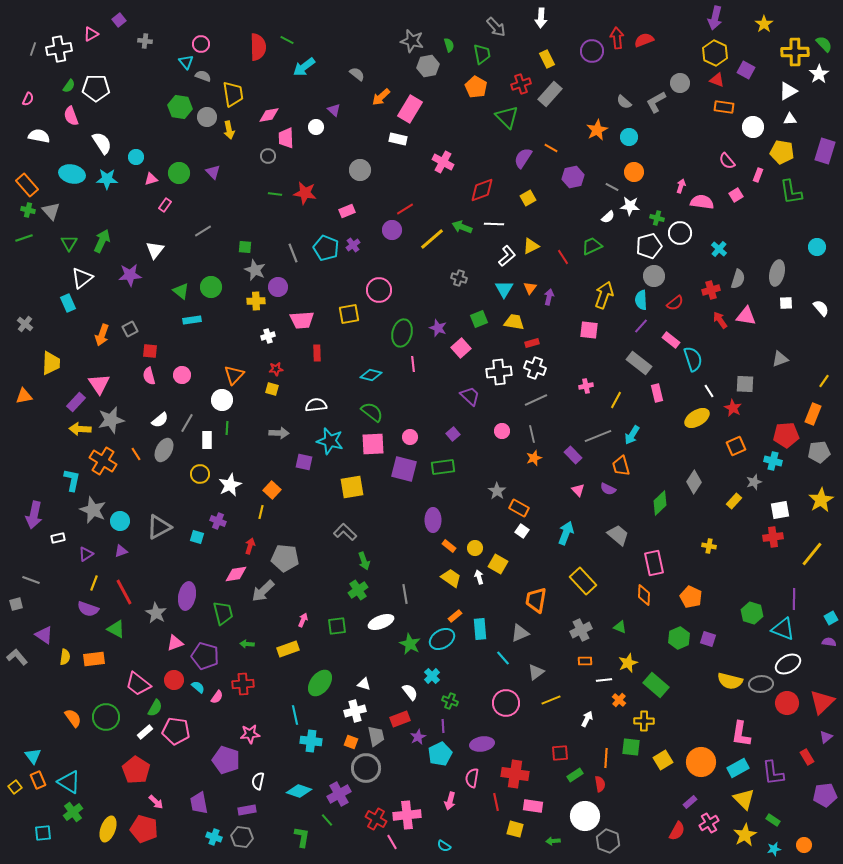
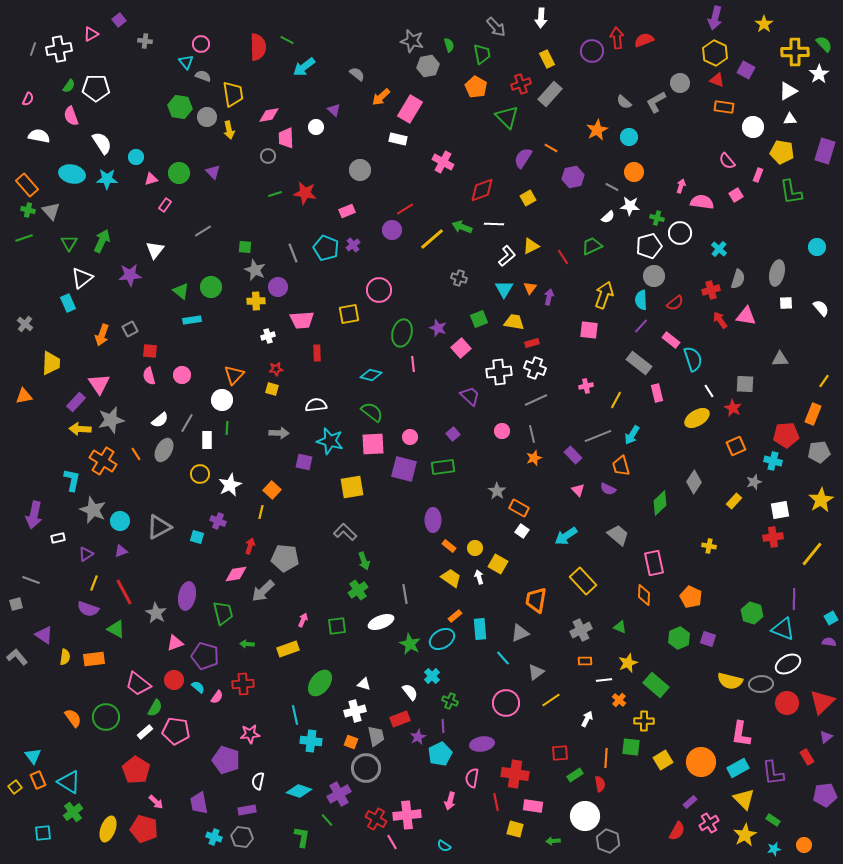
green line at (275, 194): rotated 24 degrees counterclockwise
gray triangle at (780, 359): rotated 18 degrees clockwise
cyan arrow at (566, 533): moved 3 px down; rotated 145 degrees counterclockwise
yellow line at (551, 700): rotated 12 degrees counterclockwise
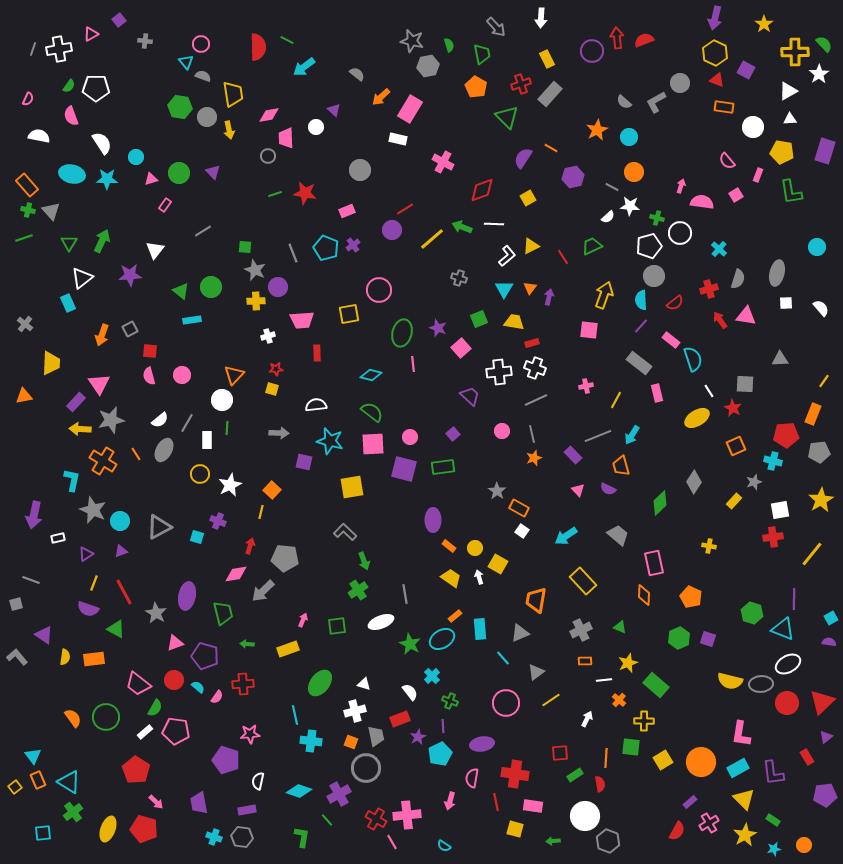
red cross at (711, 290): moved 2 px left, 1 px up
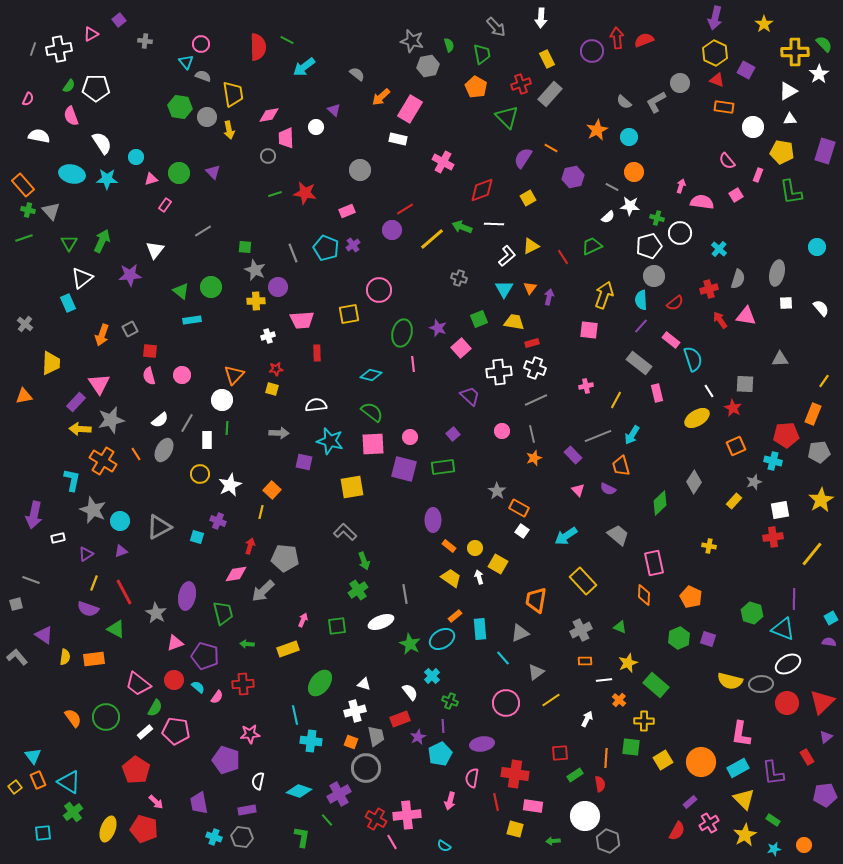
orange rectangle at (27, 185): moved 4 px left
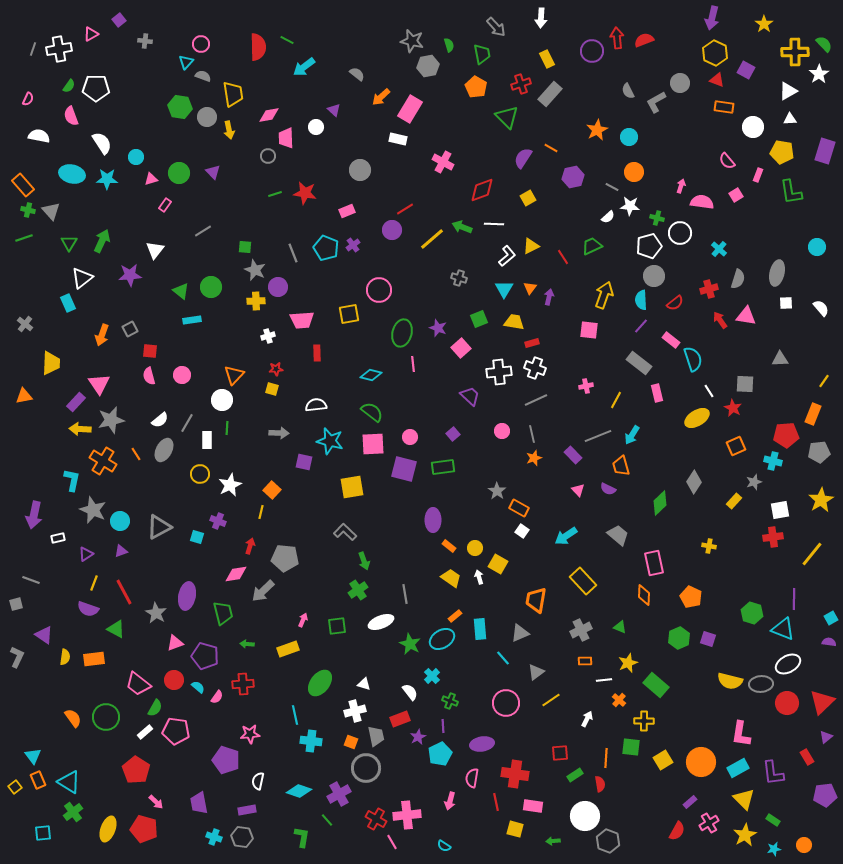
purple arrow at (715, 18): moved 3 px left
cyan triangle at (186, 62): rotated 21 degrees clockwise
gray semicircle at (624, 102): moved 4 px right, 11 px up; rotated 21 degrees clockwise
gray L-shape at (17, 657): rotated 65 degrees clockwise
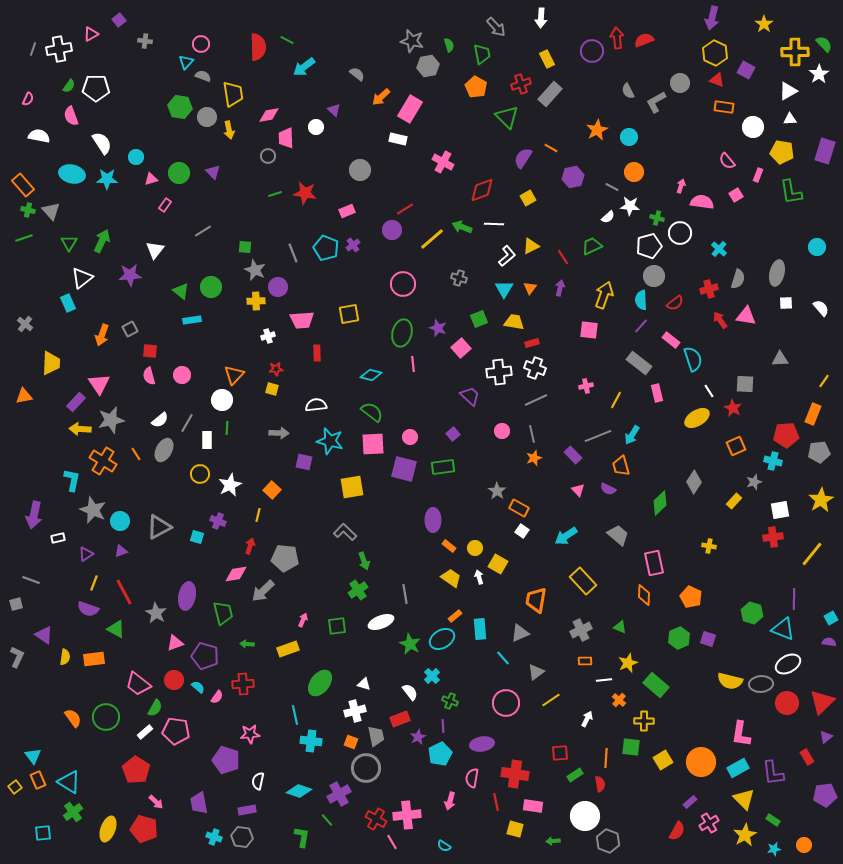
pink circle at (379, 290): moved 24 px right, 6 px up
purple arrow at (549, 297): moved 11 px right, 9 px up
yellow line at (261, 512): moved 3 px left, 3 px down
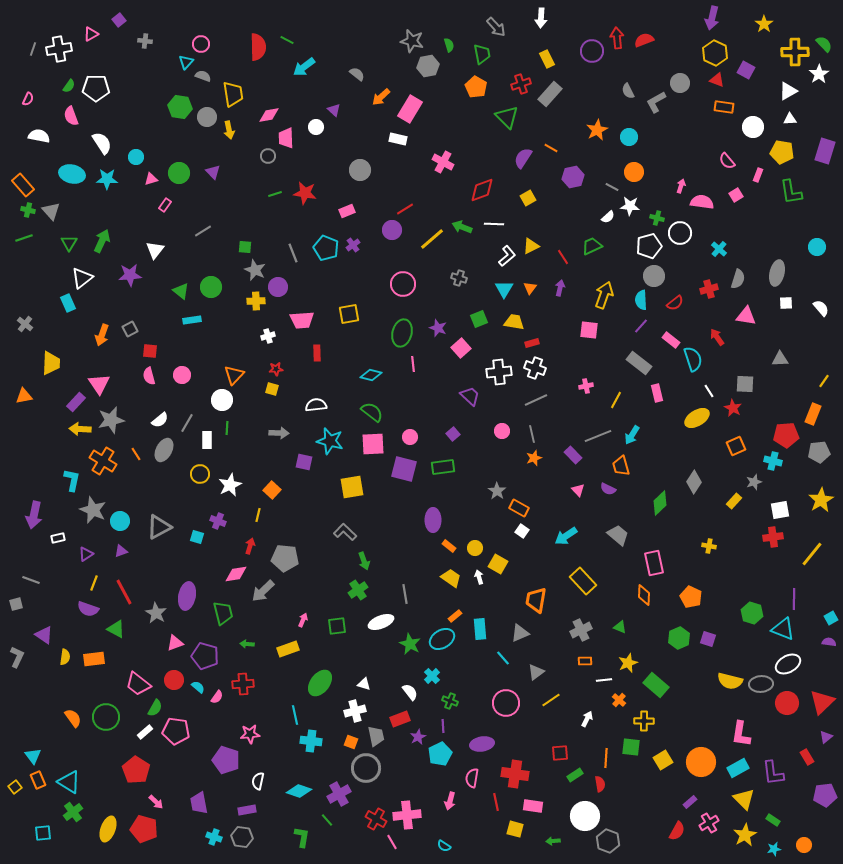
red arrow at (720, 320): moved 3 px left, 17 px down
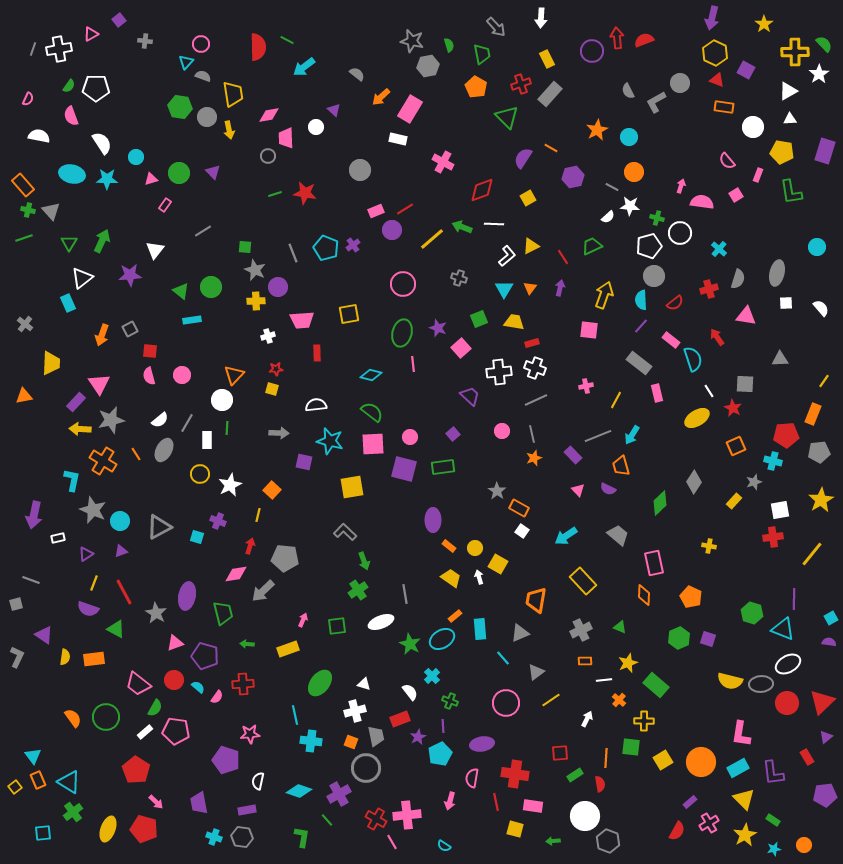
pink rectangle at (347, 211): moved 29 px right
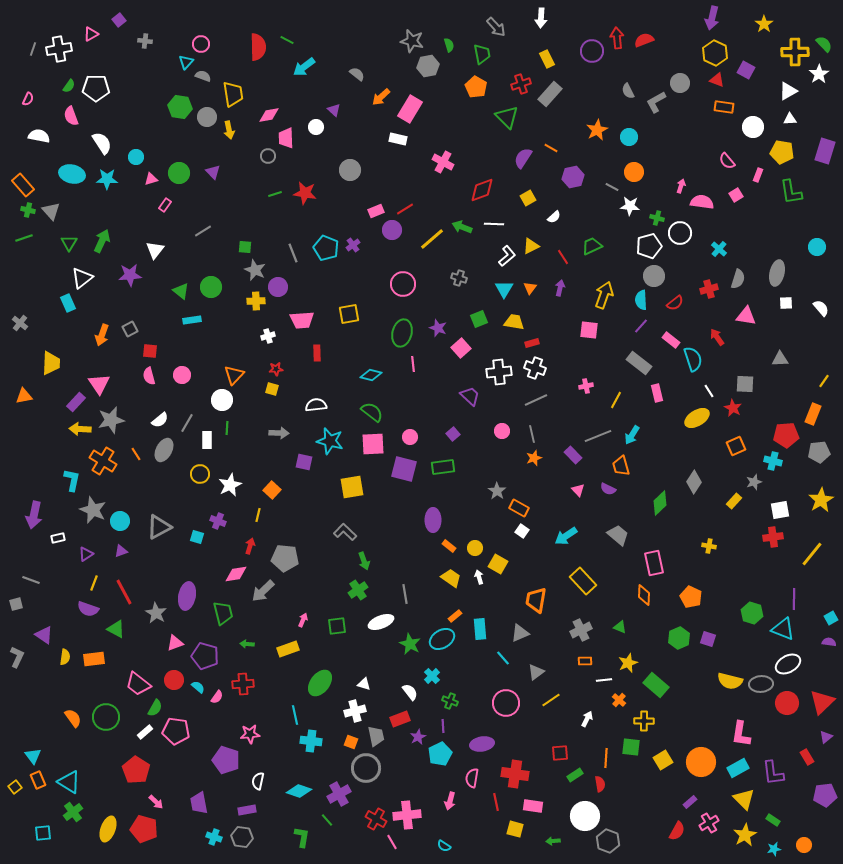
gray circle at (360, 170): moved 10 px left
white semicircle at (608, 217): moved 54 px left
gray cross at (25, 324): moved 5 px left, 1 px up
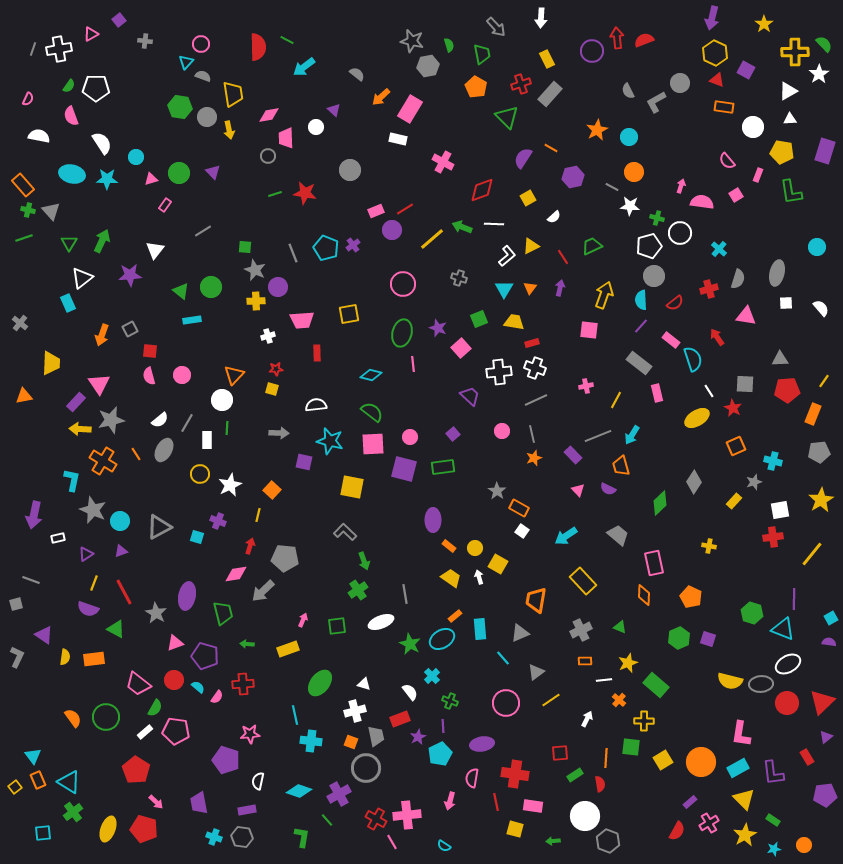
red pentagon at (786, 435): moved 1 px right, 45 px up
yellow square at (352, 487): rotated 20 degrees clockwise
